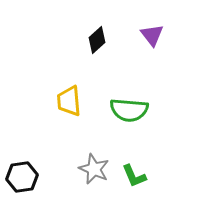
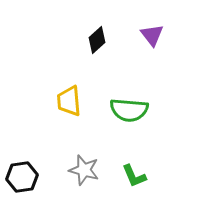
gray star: moved 10 px left, 1 px down; rotated 8 degrees counterclockwise
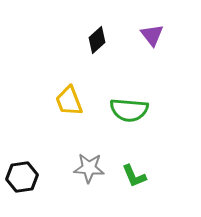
yellow trapezoid: rotated 16 degrees counterclockwise
gray star: moved 5 px right, 2 px up; rotated 12 degrees counterclockwise
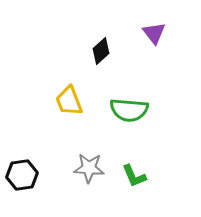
purple triangle: moved 2 px right, 2 px up
black diamond: moved 4 px right, 11 px down
black hexagon: moved 2 px up
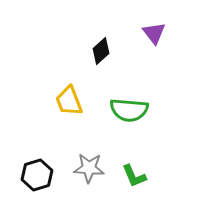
black hexagon: moved 15 px right; rotated 8 degrees counterclockwise
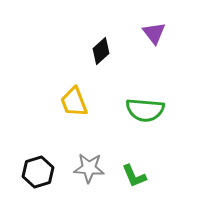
yellow trapezoid: moved 5 px right, 1 px down
green semicircle: moved 16 px right
black hexagon: moved 1 px right, 3 px up
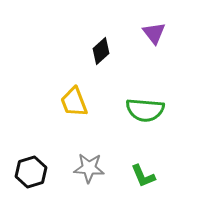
black hexagon: moved 7 px left
green L-shape: moved 9 px right
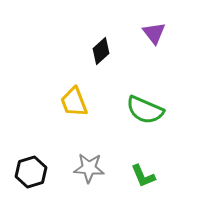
green semicircle: rotated 18 degrees clockwise
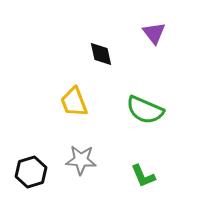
black diamond: moved 3 px down; rotated 60 degrees counterclockwise
gray star: moved 8 px left, 8 px up
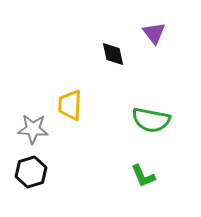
black diamond: moved 12 px right
yellow trapezoid: moved 4 px left, 3 px down; rotated 24 degrees clockwise
green semicircle: moved 6 px right, 10 px down; rotated 12 degrees counterclockwise
gray star: moved 48 px left, 31 px up
